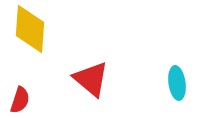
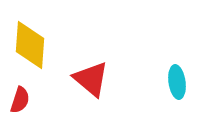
yellow diamond: moved 16 px down
cyan ellipse: moved 1 px up
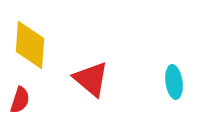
cyan ellipse: moved 3 px left
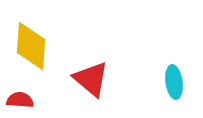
yellow diamond: moved 1 px right, 1 px down
red semicircle: rotated 104 degrees counterclockwise
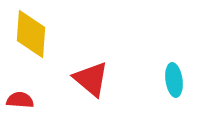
yellow diamond: moved 12 px up
cyan ellipse: moved 2 px up
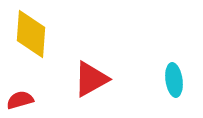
red triangle: rotated 51 degrees clockwise
red semicircle: rotated 20 degrees counterclockwise
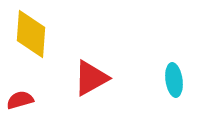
red triangle: moved 1 px up
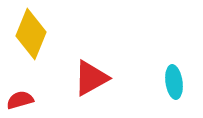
yellow diamond: rotated 18 degrees clockwise
cyan ellipse: moved 2 px down
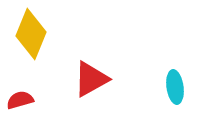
red triangle: moved 1 px down
cyan ellipse: moved 1 px right, 5 px down
